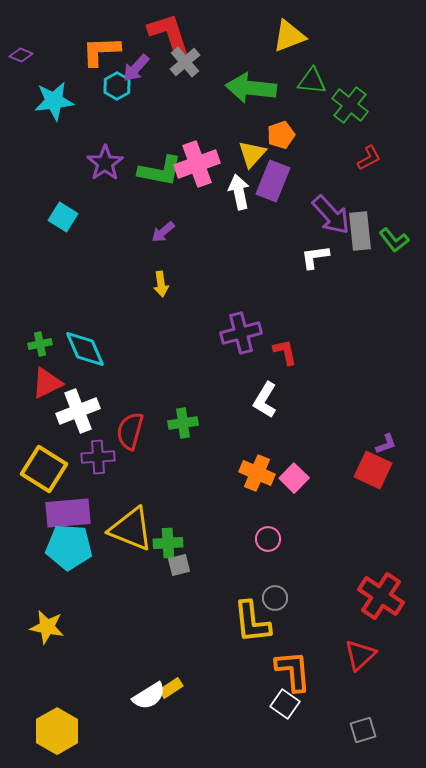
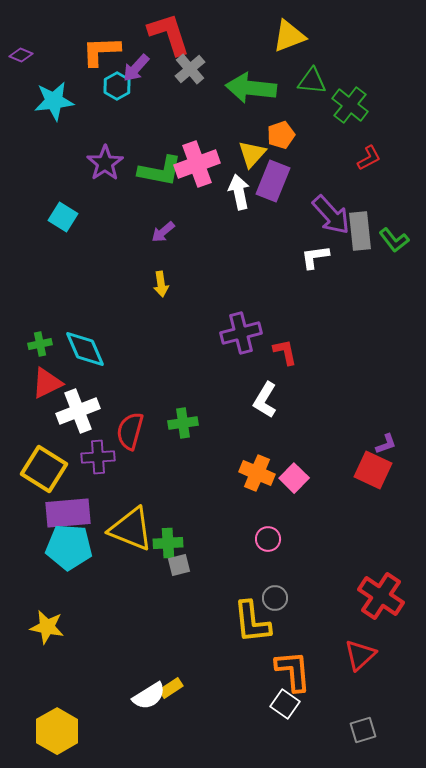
gray cross at (185, 62): moved 5 px right, 7 px down
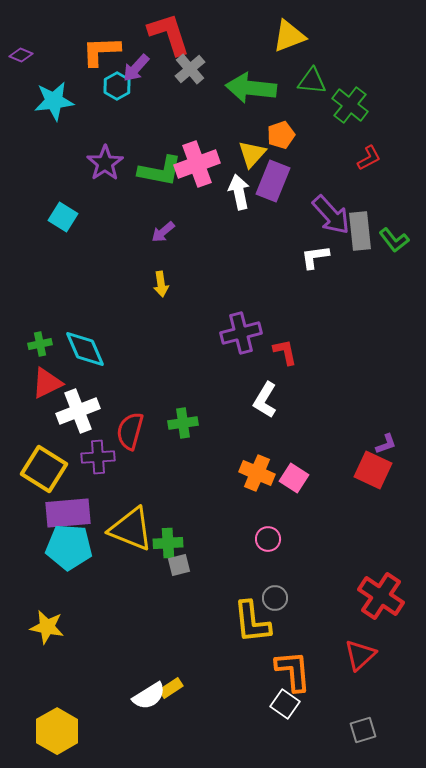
pink square at (294, 478): rotated 12 degrees counterclockwise
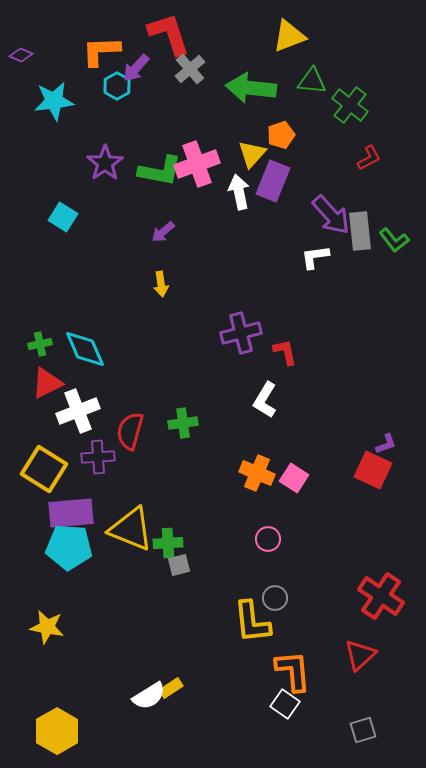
purple rectangle at (68, 513): moved 3 px right
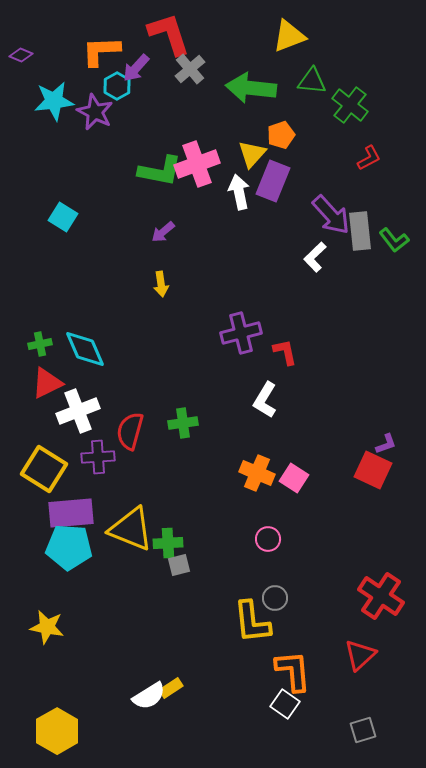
purple star at (105, 163): moved 10 px left, 51 px up; rotated 12 degrees counterclockwise
white L-shape at (315, 257): rotated 36 degrees counterclockwise
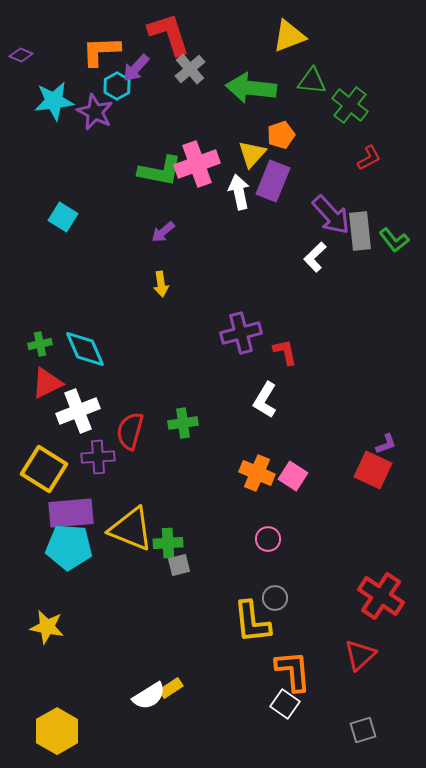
pink square at (294, 478): moved 1 px left, 2 px up
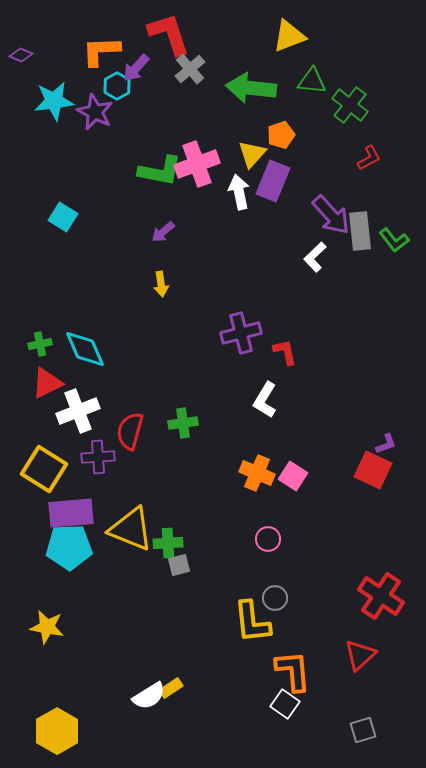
cyan pentagon at (69, 547): rotated 6 degrees counterclockwise
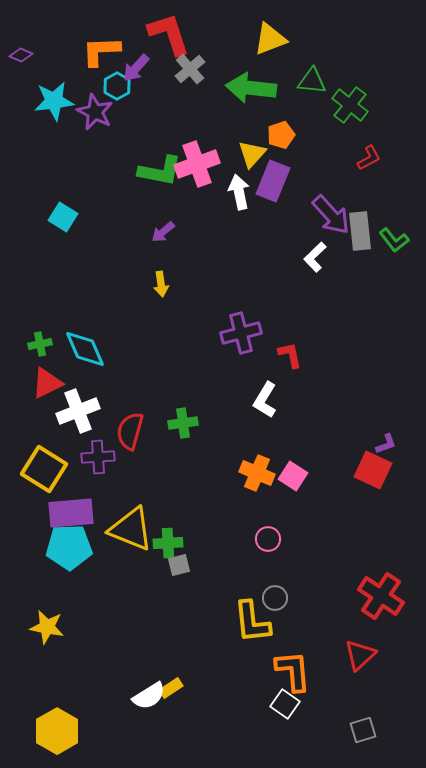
yellow triangle at (289, 36): moved 19 px left, 3 px down
red L-shape at (285, 352): moved 5 px right, 3 px down
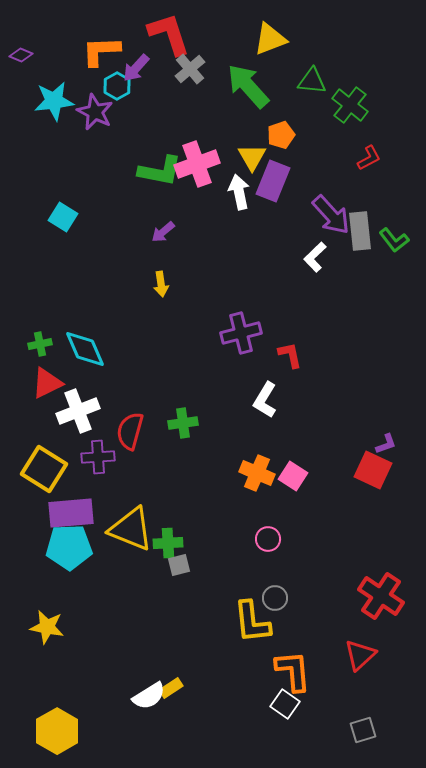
green arrow at (251, 88): moved 3 px left, 2 px up; rotated 42 degrees clockwise
yellow triangle at (252, 154): moved 3 px down; rotated 12 degrees counterclockwise
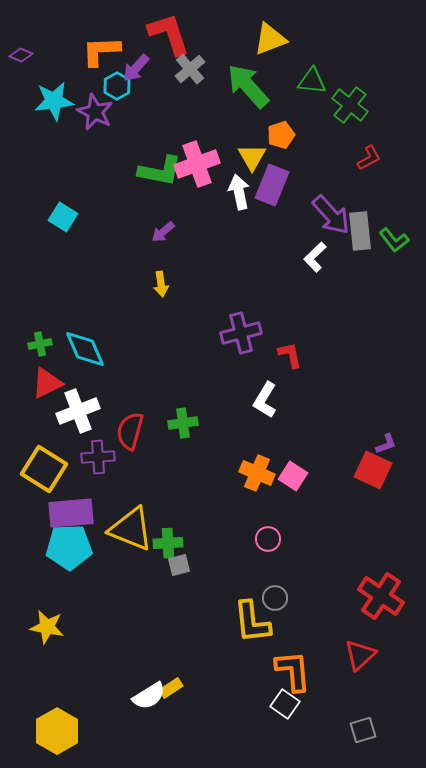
purple rectangle at (273, 181): moved 1 px left, 4 px down
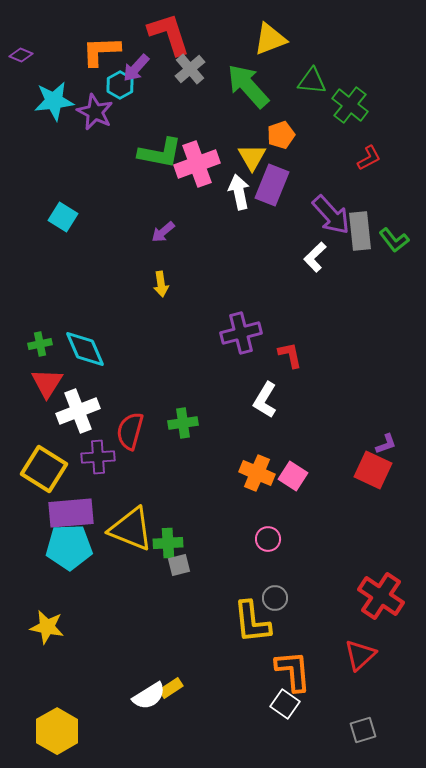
cyan hexagon at (117, 86): moved 3 px right, 1 px up
green L-shape at (160, 171): moved 18 px up
red triangle at (47, 383): rotated 32 degrees counterclockwise
